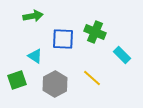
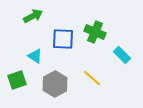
green arrow: rotated 18 degrees counterclockwise
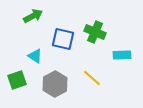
blue square: rotated 10 degrees clockwise
cyan rectangle: rotated 48 degrees counterclockwise
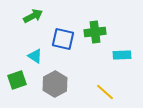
green cross: rotated 30 degrees counterclockwise
yellow line: moved 13 px right, 14 px down
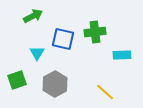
cyan triangle: moved 2 px right, 3 px up; rotated 28 degrees clockwise
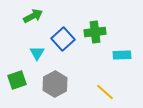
blue square: rotated 35 degrees clockwise
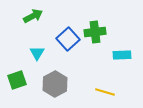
blue square: moved 5 px right
yellow line: rotated 24 degrees counterclockwise
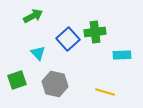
cyan triangle: moved 1 px right; rotated 14 degrees counterclockwise
gray hexagon: rotated 20 degrees counterclockwise
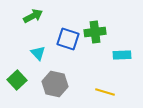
blue square: rotated 30 degrees counterclockwise
green square: rotated 24 degrees counterclockwise
